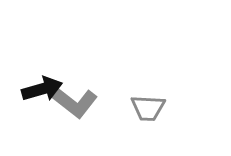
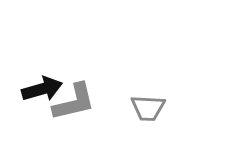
gray L-shape: rotated 51 degrees counterclockwise
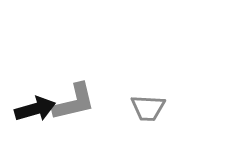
black arrow: moved 7 px left, 20 px down
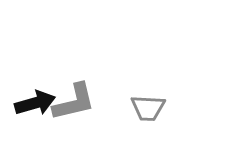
black arrow: moved 6 px up
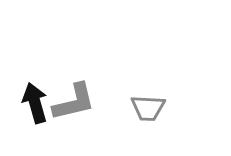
black arrow: rotated 90 degrees counterclockwise
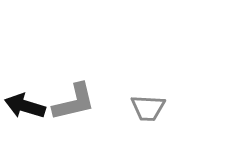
black arrow: moved 10 px left, 3 px down; rotated 57 degrees counterclockwise
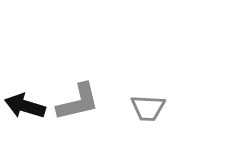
gray L-shape: moved 4 px right
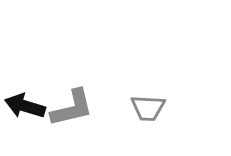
gray L-shape: moved 6 px left, 6 px down
